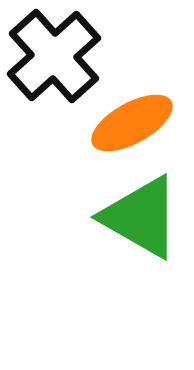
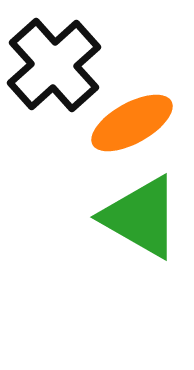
black cross: moved 9 px down
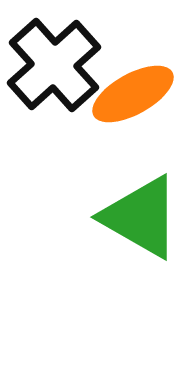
orange ellipse: moved 1 px right, 29 px up
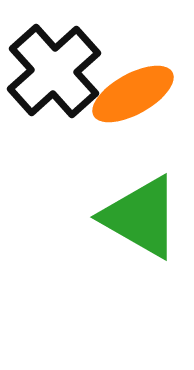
black cross: moved 6 px down
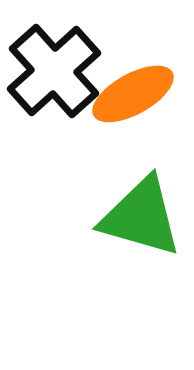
green triangle: rotated 14 degrees counterclockwise
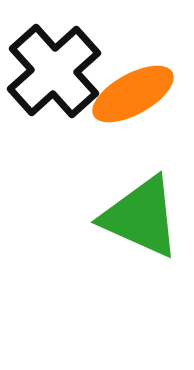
green triangle: rotated 8 degrees clockwise
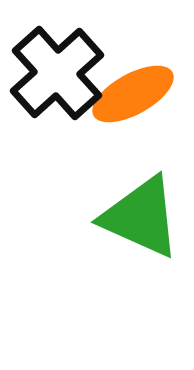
black cross: moved 3 px right, 2 px down
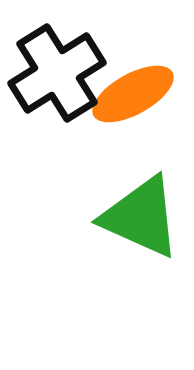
black cross: rotated 10 degrees clockwise
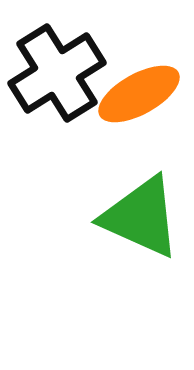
orange ellipse: moved 6 px right
